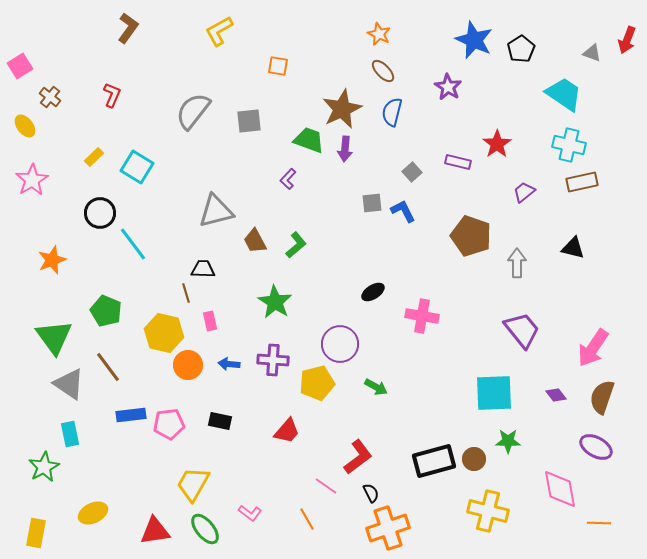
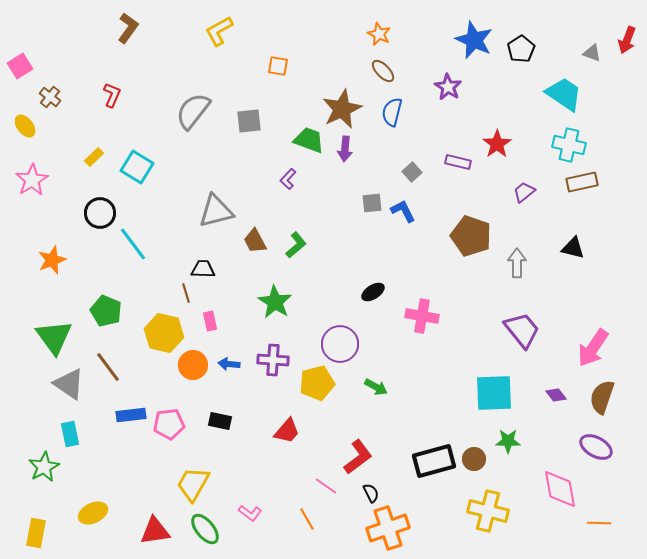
orange circle at (188, 365): moved 5 px right
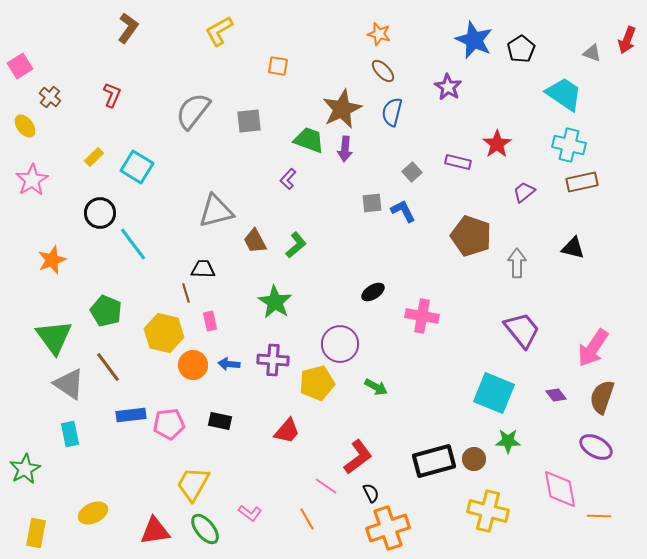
orange star at (379, 34): rotated 10 degrees counterclockwise
cyan square at (494, 393): rotated 24 degrees clockwise
green star at (44, 467): moved 19 px left, 2 px down
orange line at (599, 523): moved 7 px up
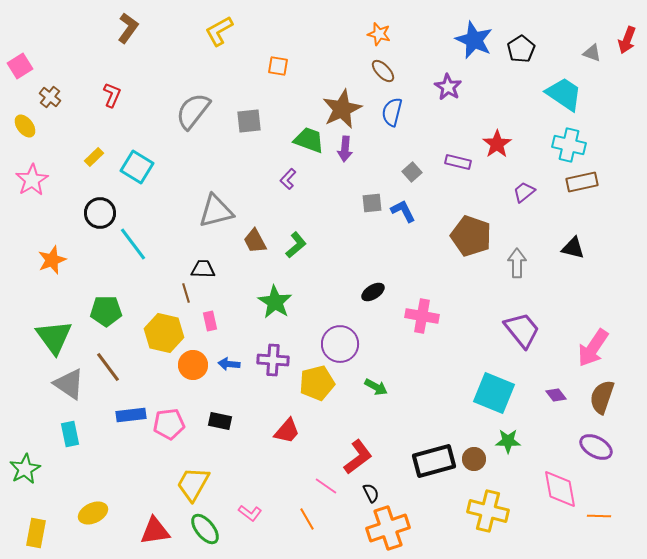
green pentagon at (106, 311): rotated 24 degrees counterclockwise
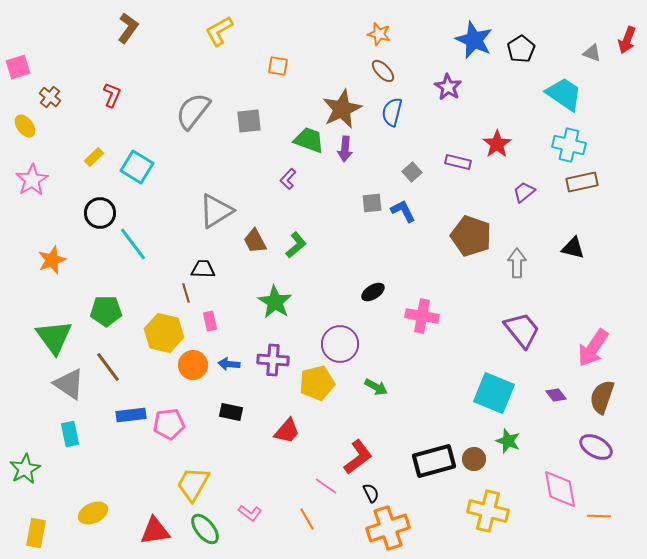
pink square at (20, 66): moved 2 px left, 1 px down; rotated 15 degrees clockwise
gray triangle at (216, 211): rotated 18 degrees counterclockwise
black rectangle at (220, 421): moved 11 px right, 9 px up
green star at (508, 441): rotated 20 degrees clockwise
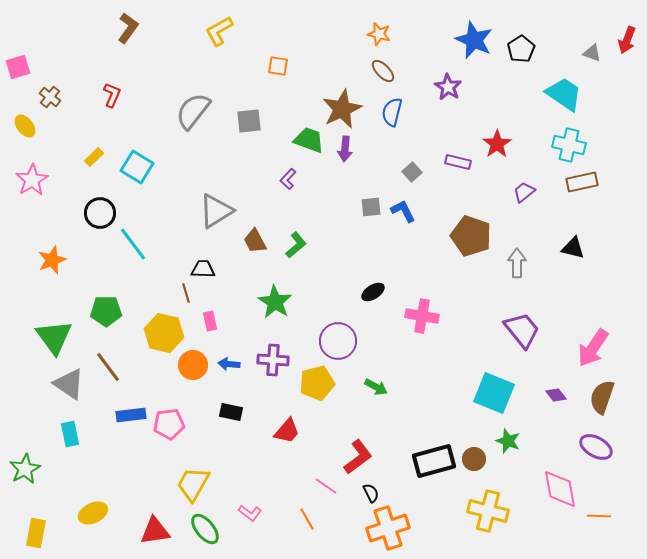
gray square at (372, 203): moved 1 px left, 4 px down
purple circle at (340, 344): moved 2 px left, 3 px up
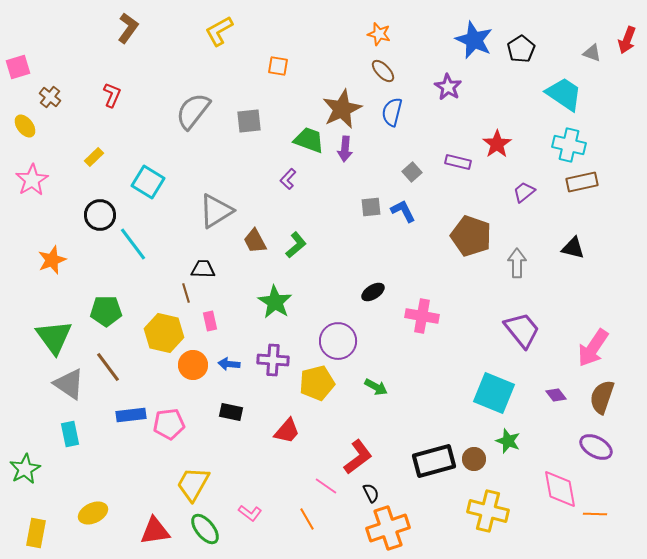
cyan square at (137, 167): moved 11 px right, 15 px down
black circle at (100, 213): moved 2 px down
orange line at (599, 516): moved 4 px left, 2 px up
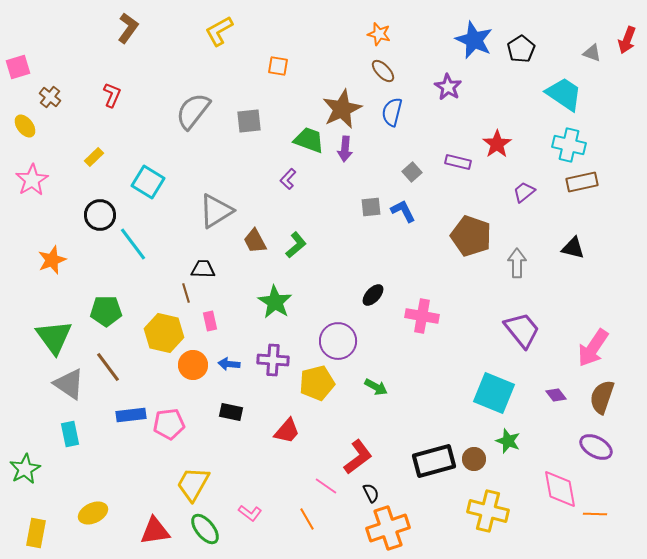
black ellipse at (373, 292): moved 3 px down; rotated 15 degrees counterclockwise
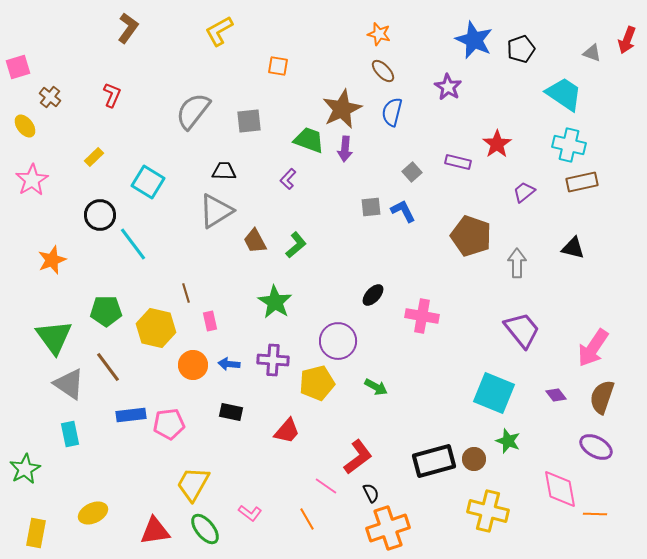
black pentagon at (521, 49): rotated 12 degrees clockwise
black trapezoid at (203, 269): moved 21 px right, 98 px up
yellow hexagon at (164, 333): moved 8 px left, 5 px up
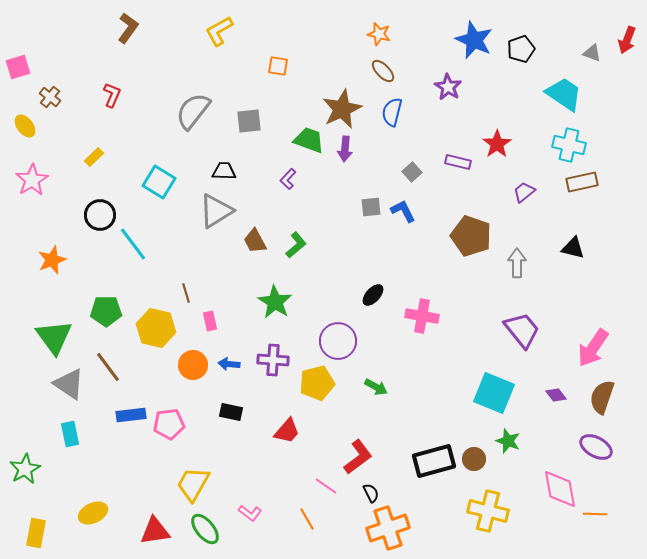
cyan square at (148, 182): moved 11 px right
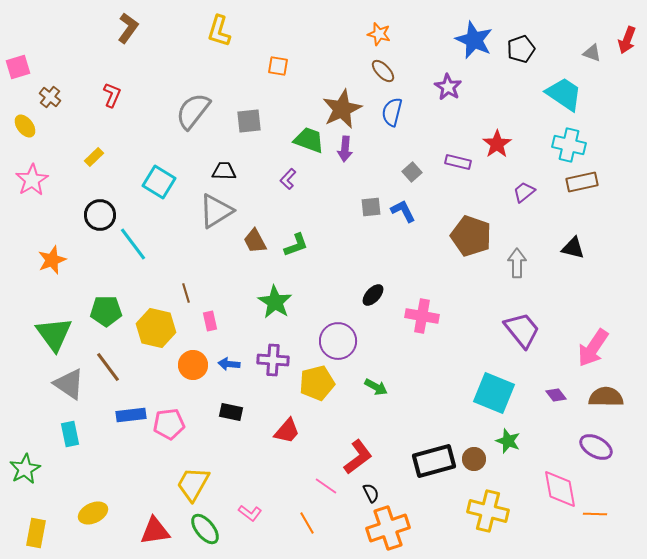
yellow L-shape at (219, 31): rotated 44 degrees counterclockwise
green L-shape at (296, 245): rotated 20 degrees clockwise
green triangle at (54, 337): moved 3 px up
brown semicircle at (602, 397): moved 4 px right; rotated 72 degrees clockwise
orange line at (307, 519): moved 4 px down
